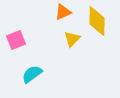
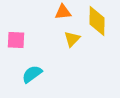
orange triangle: rotated 18 degrees clockwise
pink square: rotated 24 degrees clockwise
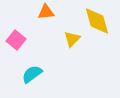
orange triangle: moved 17 px left
yellow diamond: rotated 16 degrees counterclockwise
pink square: rotated 36 degrees clockwise
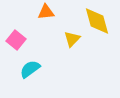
cyan semicircle: moved 2 px left, 5 px up
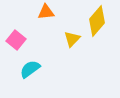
yellow diamond: rotated 56 degrees clockwise
